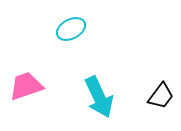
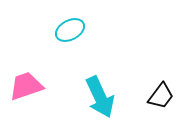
cyan ellipse: moved 1 px left, 1 px down
cyan arrow: moved 1 px right
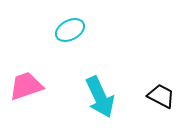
black trapezoid: rotated 100 degrees counterclockwise
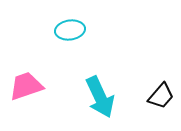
cyan ellipse: rotated 20 degrees clockwise
black trapezoid: rotated 104 degrees clockwise
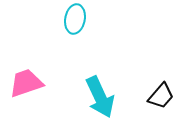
cyan ellipse: moved 5 px right, 11 px up; rotated 72 degrees counterclockwise
pink trapezoid: moved 3 px up
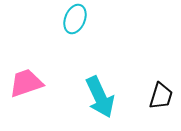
cyan ellipse: rotated 12 degrees clockwise
black trapezoid: rotated 24 degrees counterclockwise
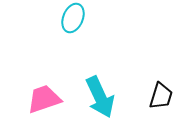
cyan ellipse: moved 2 px left, 1 px up
pink trapezoid: moved 18 px right, 16 px down
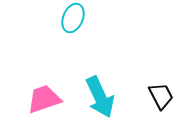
black trapezoid: rotated 44 degrees counterclockwise
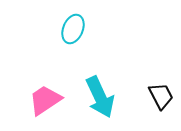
cyan ellipse: moved 11 px down
pink trapezoid: moved 1 px right, 1 px down; rotated 15 degrees counterclockwise
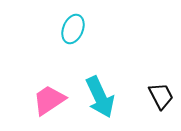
pink trapezoid: moved 4 px right
